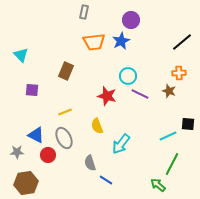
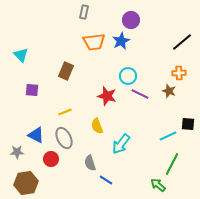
red circle: moved 3 px right, 4 px down
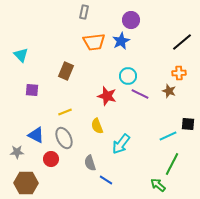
brown hexagon: rotated 10 degrees clockwise
